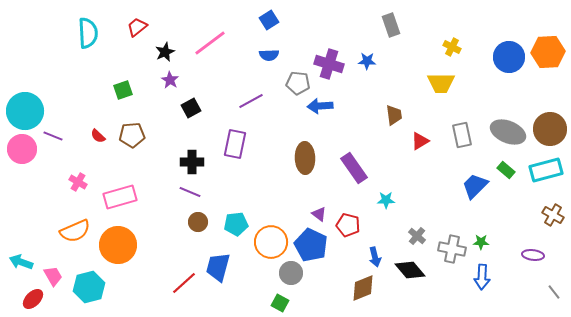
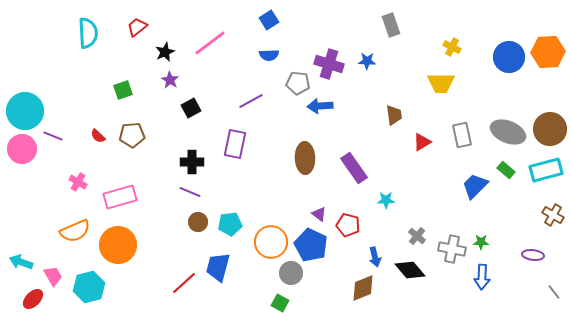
red triangle at (420, 141): moved 2 px right, 1 px down
cyan pentagon at (236, 224): moved 6 px left
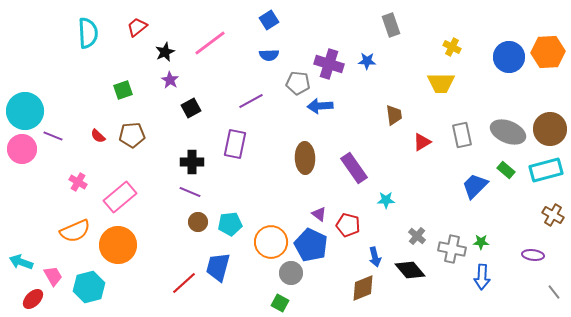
pink rectangle at (120, 197): rotated 24 degrees counterclockwise
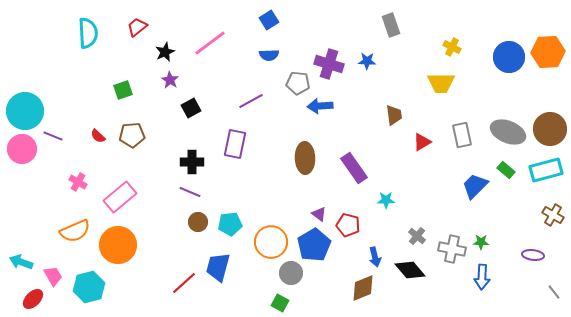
blue pentagon at (311, 245): moved 3 px right; rotated 16 degrees clockwise
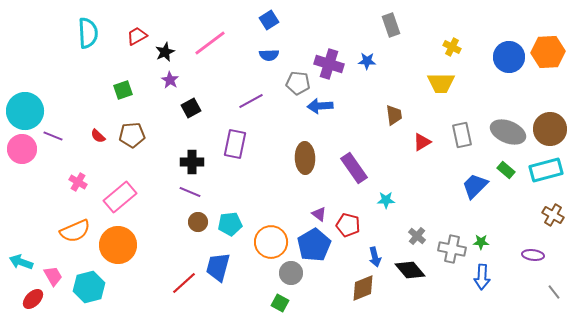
red trapezoid at (137, 27): moved 9 px down; rotated 10 degrees clockwise
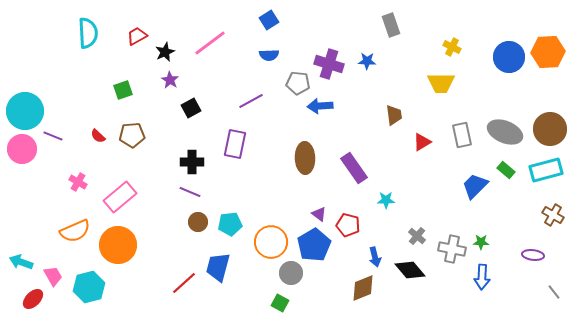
gray ellipse at (508, 132): moved 3 px left
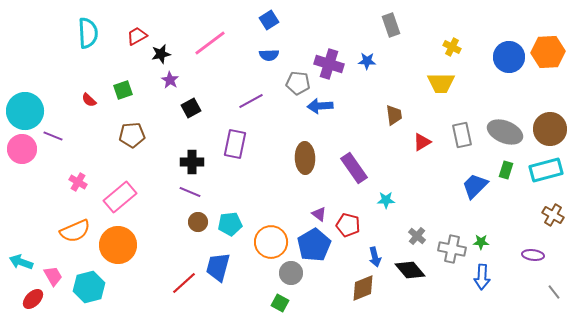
black star at (165, 52): moved 4 px left, 2 px down; rotated 12 degrees clockwise
red semicircle at (98, 136): moved 9 px left, 36 px up
green rectangle at (506, 170): rotated 66 degrees clockwise
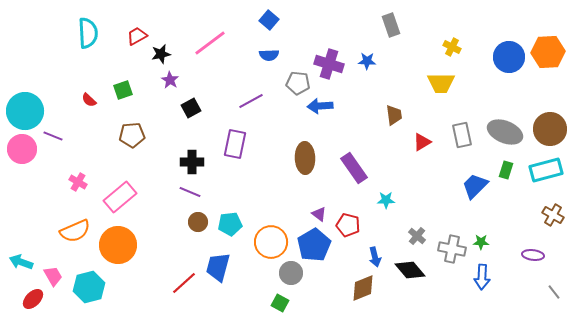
blue square at (269, 20): rotated 18 degrees counterclockwise
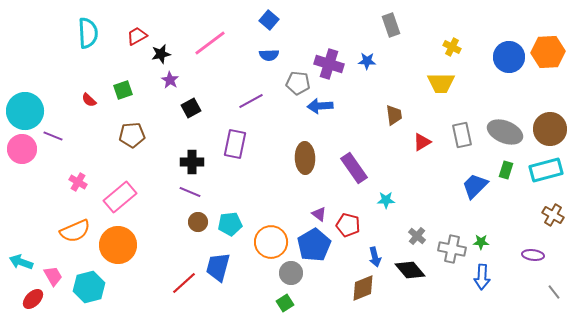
green square at (280, 303): moved 5 px right; rotated 30 degrees clockwise
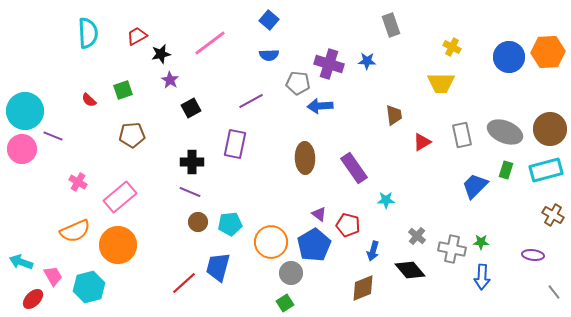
blue arrow at (375, 257): moved 2 px left, 6 px up; rotated 30 degrees clockwise
